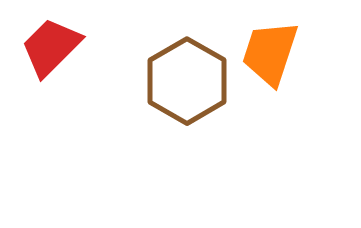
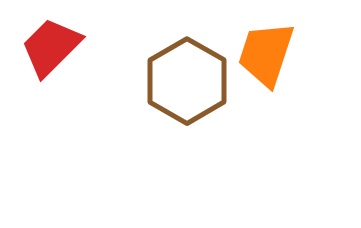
orange trapezoid: moved 4 px left, 1 px down
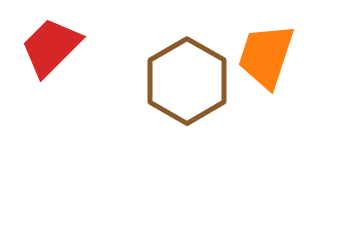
orange trapezoid: moved 2 px down
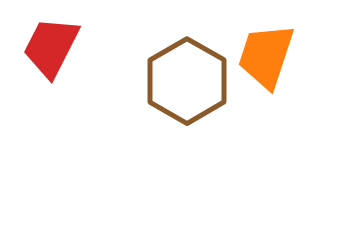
red trapezoid: rotated 18 degrees counterclockwise
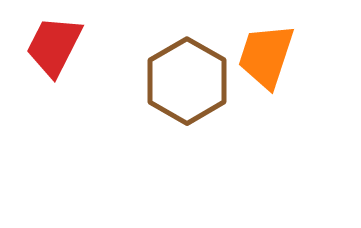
red trapezoid: moved 3 px right, 1 px up
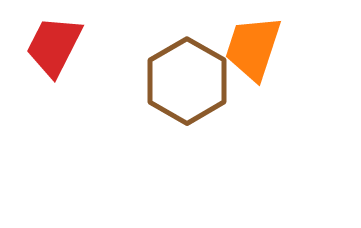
orange trapezoid: moved 13 px left, 8 px up
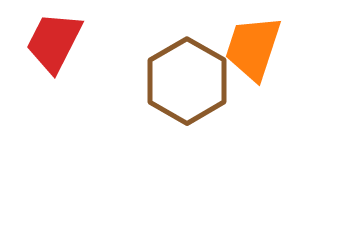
red trapezoid: moved 4 px up
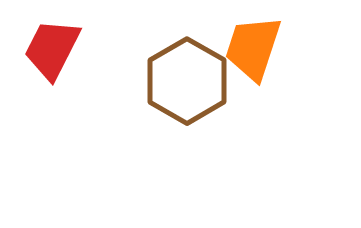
red trapezoid: moved 2 px left, 7 px down
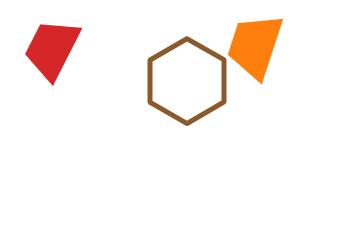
orange trapezoid: moved 2 px right, 2 px up
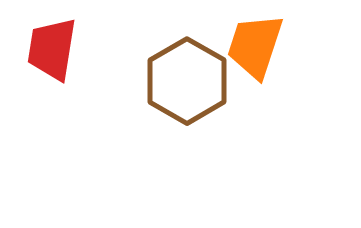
red trapezoid: rotated 18 degrees counterclockwise
